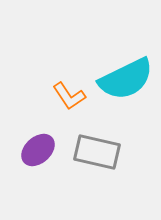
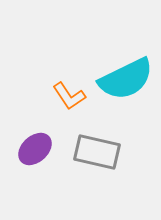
purple ellipse: moved 3 px left, 1 px up
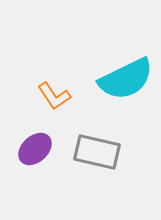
orange L-shape: moved 15 px left
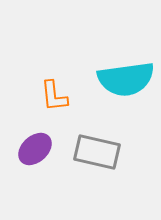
cyan semicircle: rotated 18 degrees clockwise
orange L-shape: rotated 28 degrees clockwise
